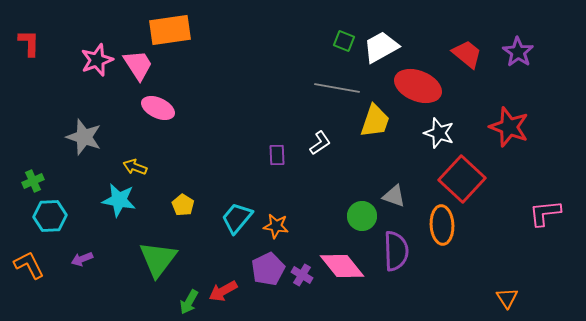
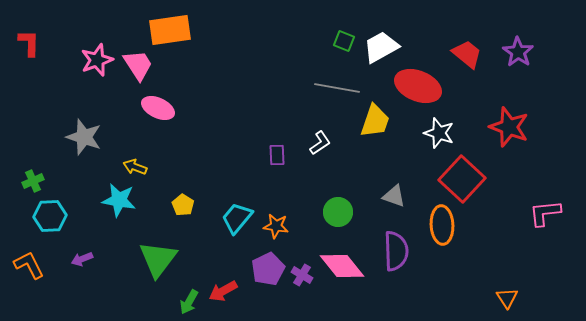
green circle: moved 24 px left, 4 px up
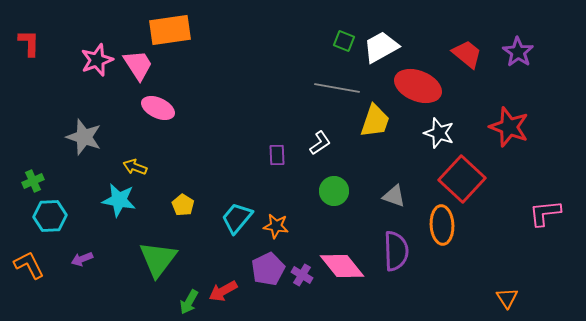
green circle: moved 4 px left, 21 px up
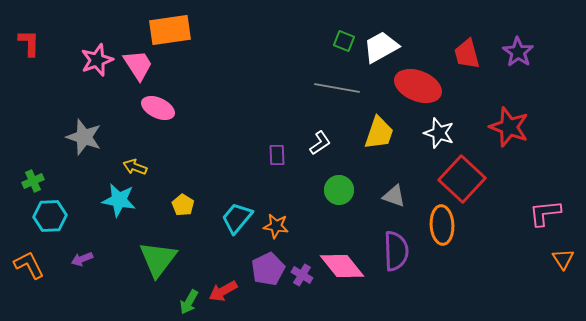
red trapezoid: rotated 144 degrees counterclockwise
yellow trapezoid: moved 4 px right, 12 px down
green circle: moved 5 px right, 1 px up
orange triangle: moved 56 px right, 39 px up
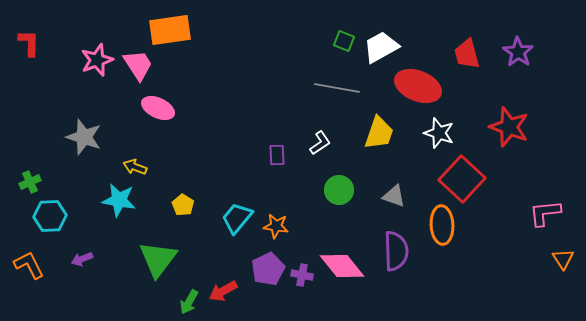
green cross: moved 3 px left, 1 px down
purple cross: rotated 20 degrees counterclockwise
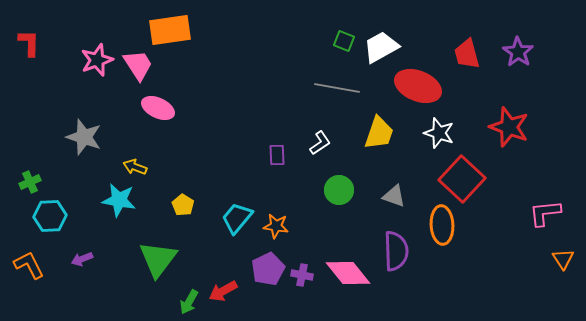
pink diamond: moved 6 px right, 7 px down
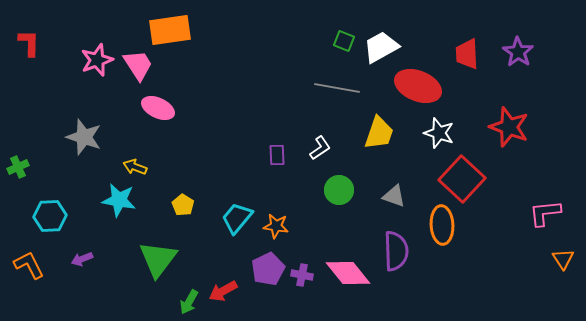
red trapezoid: rotated 12 degrees clockwise
white L-shape: moved 5 px down
green cross: moved 12 px left, 15 px up
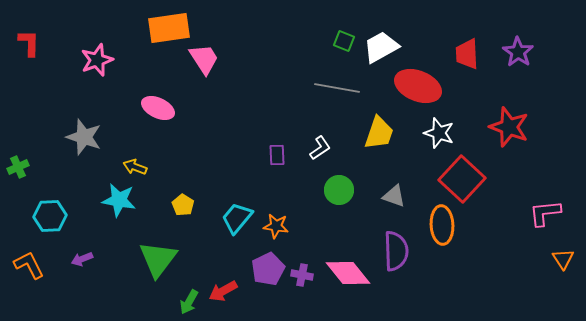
orange rectangle: moved 1 px left, 2 px up
pink trapezoid: moved 66 px right, 6 px up
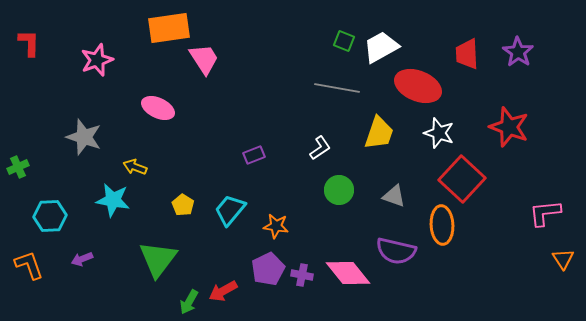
purple rectangle: moved 23 px left; rotated 70 degrees clockwise
cyan star: moved 6 px left
cyan trapezoid: moved 7 px left, 8 px up
purple semicircle: rotated 105 degrees clockwise
orange L-shape: rotated 8 degrees clockwise
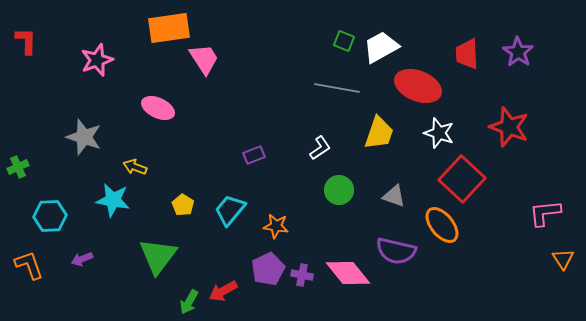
red L-shape: moved 3 px left, 2 px up
orange ellipse: rotated 36 degrees counterclockwise
green triangle: moved 3 px up
